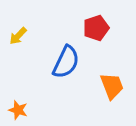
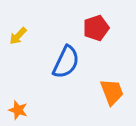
orange trapezoid: moved 6 px down
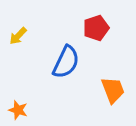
orange trapezoid: moved 1 px right, 2 px up
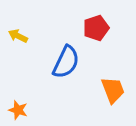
yellow arrow: rotated 72 degrees clockwise
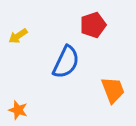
red pentagon: moved 3 px left, 3 px up
yellow arrow: rotated 60 degrees counterclockwise
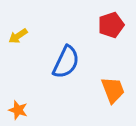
red pentagon: moved 18 px right
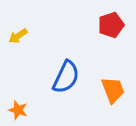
blue semicircle: moved 15 px down
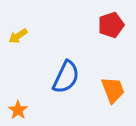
orange star: rotated 18 degrees clockwise
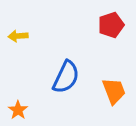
yellow arrow: rotated 30 degrees clockwise
orange trapezoid: moved 1 px right, 1 px down
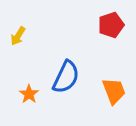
yellow arrow: rotated 54 degrees counterclockwise
orange star: moved 11 px right, 16 px up
